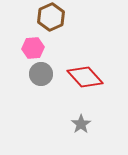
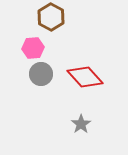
brown hexagon: rotated 8 degrees counterclockwise
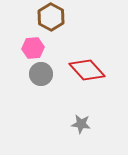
red diamond: moved 2 px right, 7 px up
gray star: rotated 30 degrees counterclockwise
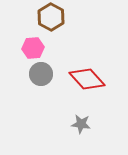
red diamond: moved 9 px down
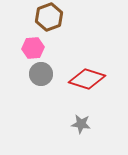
brown hexagon: moved 2 px left; rotated 12 degrees clockwise
red diamond: rotated 30 degrees counterclockwise
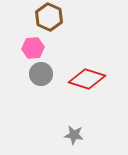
brown hexagon: rotated 16 degrees counterclockwise
gray star: moved 7 px left, 11 px down
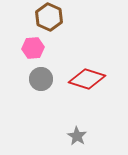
gray circle: moved 5 px down
gray star: moved 3 px right, 1 px down; rotated 24 degrees clockwise
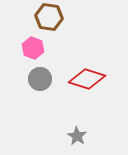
brown hexagon: rotated 16 degrees counterclockwise
pink hexagon: rotated 25 degrees clockwise
gray circle: moved 1 px left
